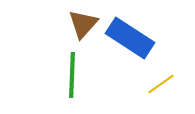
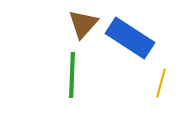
yellow line: moved 1 px up; rotated 40 degrees counterclockwise
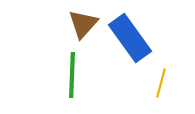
blue rectangle: rotated 21 degrees clockwise
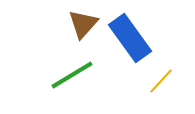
green line: rotated 57 degrees clockwise
yellow line: moved 2 px up; rotated 28 degrees clockwise
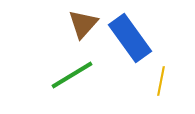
yellow line: rotated 32 degrees counterclockwise
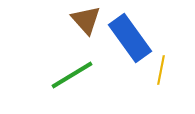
brown triangle: moved 3 px right, 4 px up; rotated 24 degrees counterclockwise
yellow line: moved 11 px up
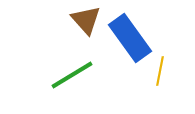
yellow line: moved 1 px left, 1 px down
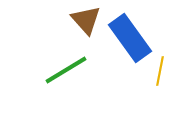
green line: moved 6 px left, 5 px up
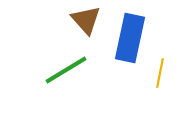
blue rectangle: rotated 48 degrees clockwise
yellow line: moved 2 px down
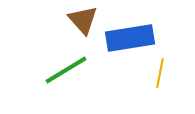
brown triangle: moved 3 px left
blue rectangle: rotated 69 degrees clockwise
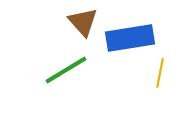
brown triangle: moved 2 px down
